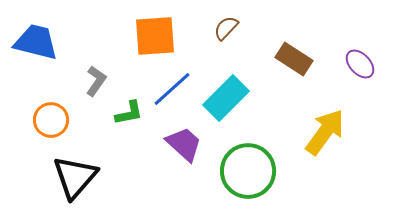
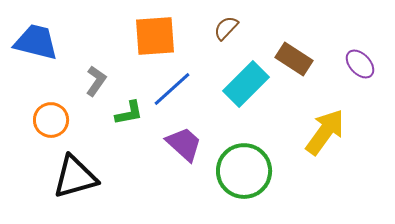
cyan rectangle: moved 20 px right, 14 px up
green circle: moved 4 px left
black triangle: rotated 33 degrees clockwise
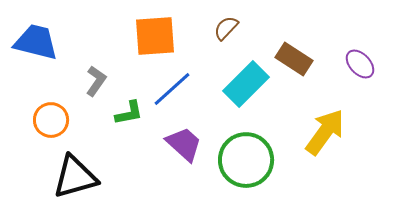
green circle: moved 2 px right, 11 px up
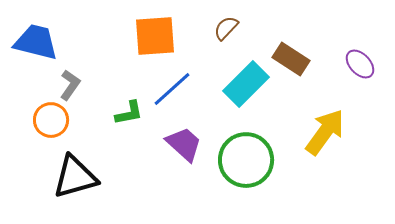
brown rectangle: moved 3 px left
gray L-shape: moved 26 px left, 4 px down
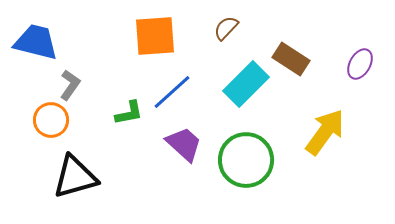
purple ellipse: rotated 72 degrees clockwise
blue line: moved 3 px down
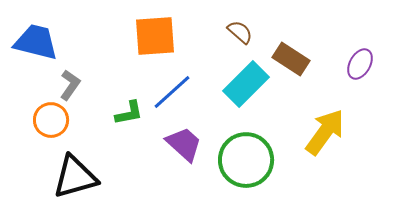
brown semicircle: moved 14 px right, 4 px down; rotated 88 degrees clockwise
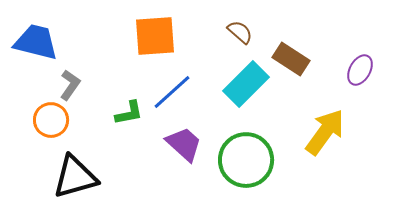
purple ellipse: moved 6 px down
